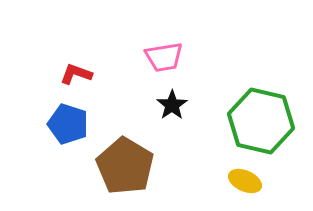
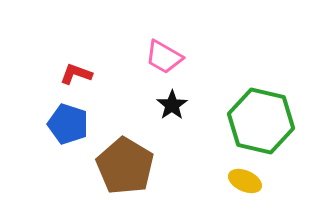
pink trapezoid: rotated 39 degrees clockwise
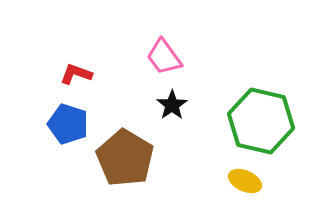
pink trapezoid: rotated 24 degrees clockwise
brown pentagon: moved 8 px up
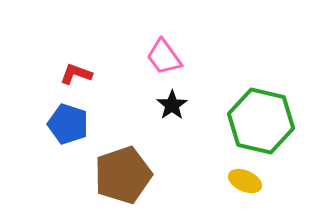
brown pentagon: moved 2 px left, 17 px down; rotated 22 degrees clockwise
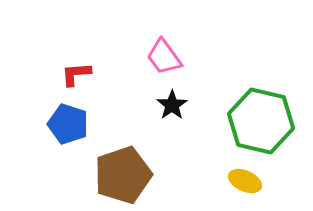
red L-shape: rotated 24 degrees counterclockwise
